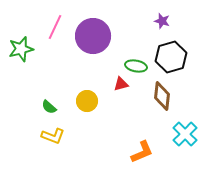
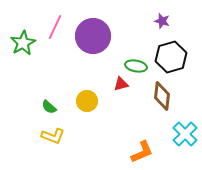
green star: moved 2 px right, 6 px up; rotated 15 degrees counterclockwise
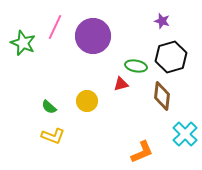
green star: rotated 20 degrees counterclockwise
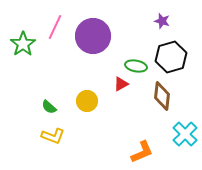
green star: moved 1 px down; rotated 15 degrees clockwise
red triangle: rotated 14 degrees counterclockwise
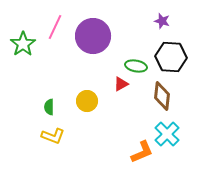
black hexagon: rotated 20 degrees clockwise
green semicircle: rotated 49 degrees clockwise
cyan cross: moved 18 px left
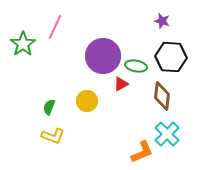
purple circle: moved 10 px right, 20 px down
green semicircle: rotated 21 degrees clockwise
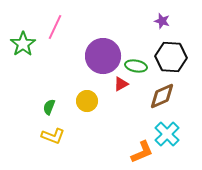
brown diamond: rotated 60 degrees clockwise
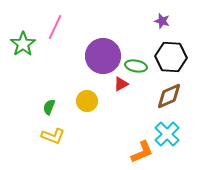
brown diamond: moved 7 px right
